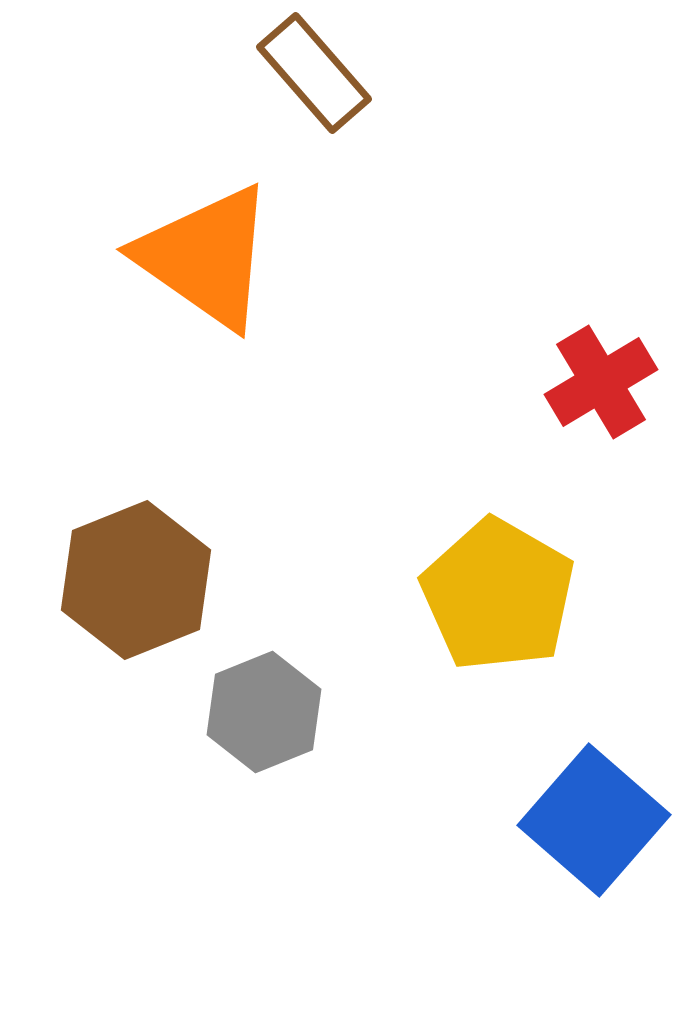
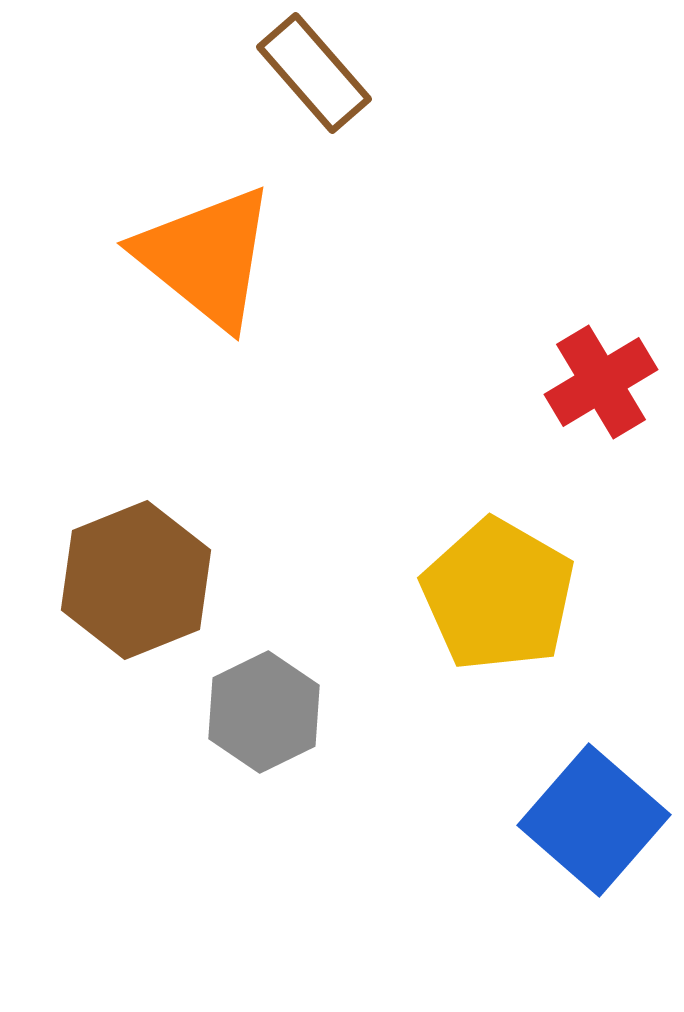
orange triangle: rotated 4 degrees clockwise
gray hexagon: rotated 4 degrees counterclockwise
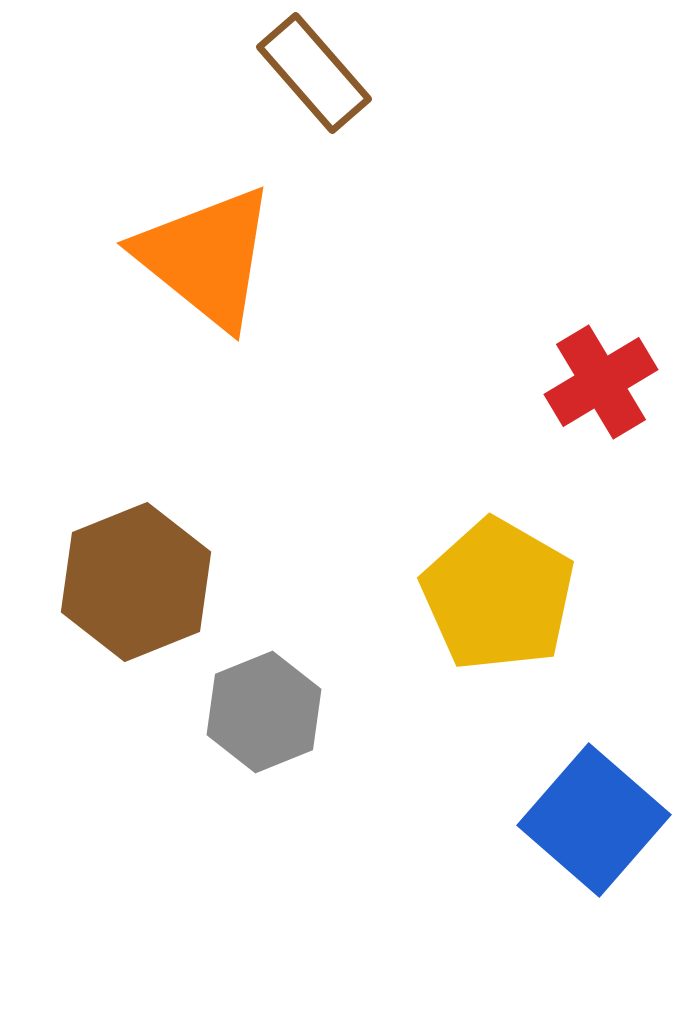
brown hexagon: moved 2 px down
gray hexagon: rotated 4 degrees clockwise
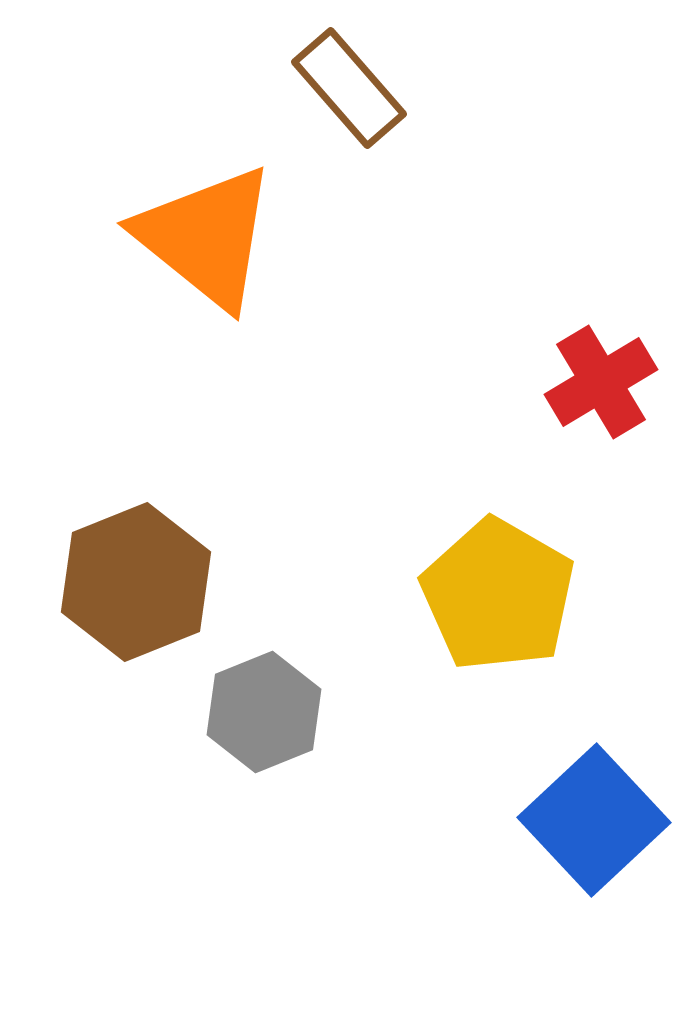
brown rectangle: moved 35 px right, 15 px down
orange triangle: moved 20 px up
blue square: rotated 6 degrees clockwise
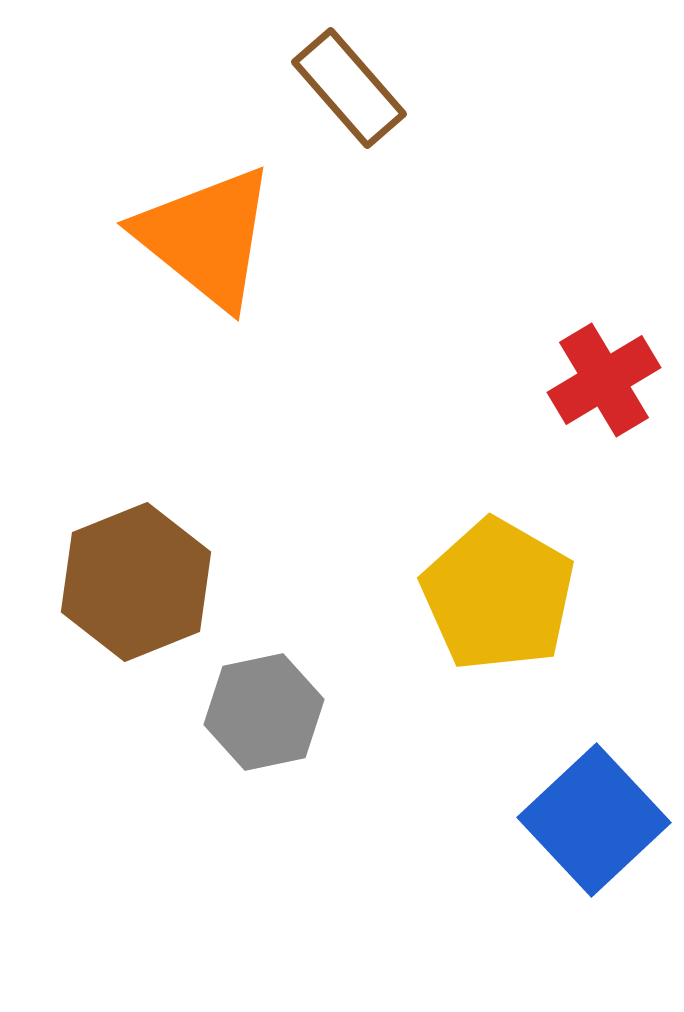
red cross: moved 3 px right, 2 px up
gray hexagon: rotated 10 degrees clockwise
